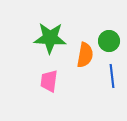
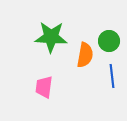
green star: moved 1 px right, 1 px up
pink trapezoid: moved 5 px left, 6 px down
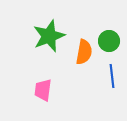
green star: moved 2 px left, 1 px up; rotated 24 degrees counterclockwise
orange semicircle: moved 1 px left, 3 px up
pink trapezoid: moved 1 px left, 3 px down
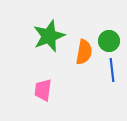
blue line: moved 6 px up
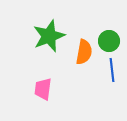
pink trapezoid: moved 1 px up
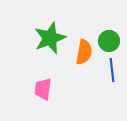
green star: moved 1 px right, 2 px down
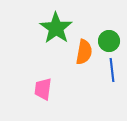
green star: moved 6 px right, 10 px up; rotated 16 degrees counterclockwise
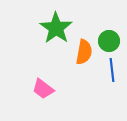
pink trapezoid: rotated 60 degrees counterclockwise
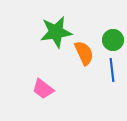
green star: moved 4 px down; rotated 28 degrees clockwise
green circle: moved 4 px right, 1 px up
orange semicircle: moved 1 px down; rotated 35 degrees counterclockwise
